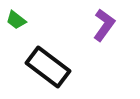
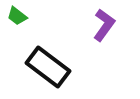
green trapezoid: moved 1 px right, 4 px up
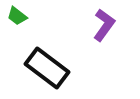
black rectangle: moved 1 px left, 1 px down
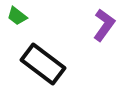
black rectangle: moved 4 px left, 4 px up
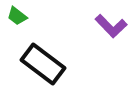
purple L-shape: moved 7 px right, 1 px down; rotated 100 degrees clockwise
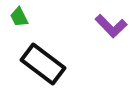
green trapezoid: moved 2 px right, 1 px down; rotated 25 degrees clockwise
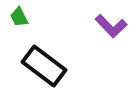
black rectangle: moved 1 px right, 2 px down
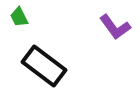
purple L-shape: moved 4 px right, 1 px down; rotated 8 degrees clockwise
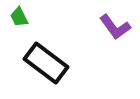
black rectangle: moved 2 px right, 3 px up
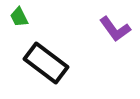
purple L-shape: moved 2 px down
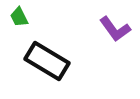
black rectangle: moved 1 px right, 2 px up; rotated 6 degrees counterclockwise
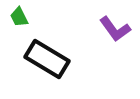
black rectangle: moved 2 px up
